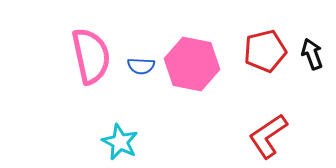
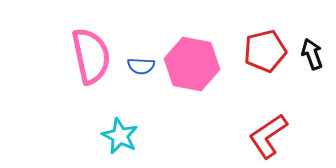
cyan star: moved 6 px up
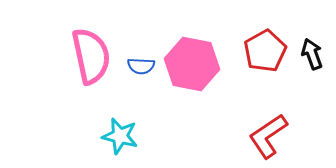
red pentagon: rotated 15 degrees counterclockwise
cyan star: rotated 12 degrees counterclockwise
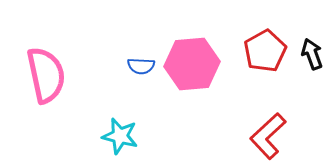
pink semicircle: moved 45 px left, 19 px down
pink hexagon: rotated 16 degrees counterclockwise
red L-shape: rotated 9 degrees counterclockwise
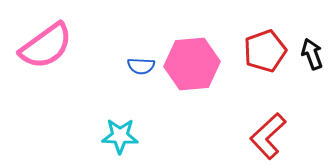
red pentagon: rotated 9 degrees clockwise
pink semicircle: moved 29 px up; rotated 66 degrees clockwise
cyan star: rotated 12 degrees counterclockwise
